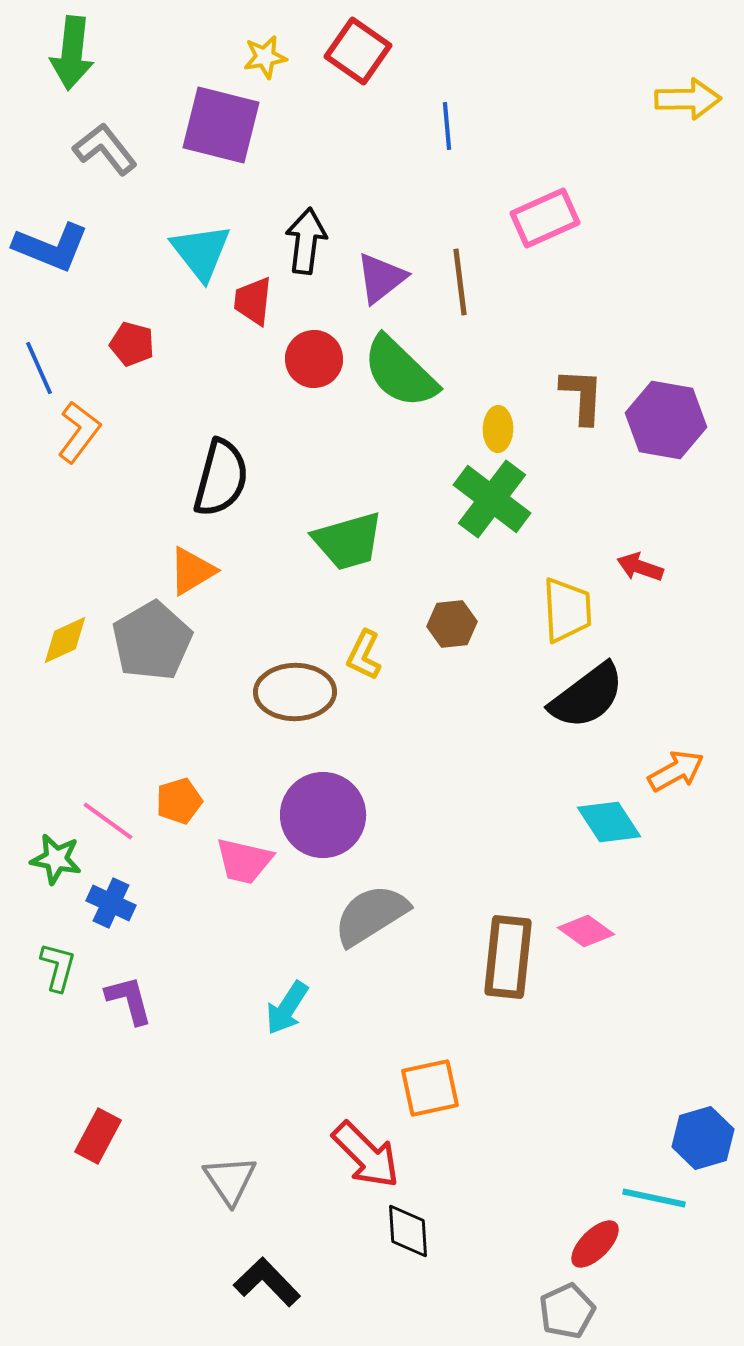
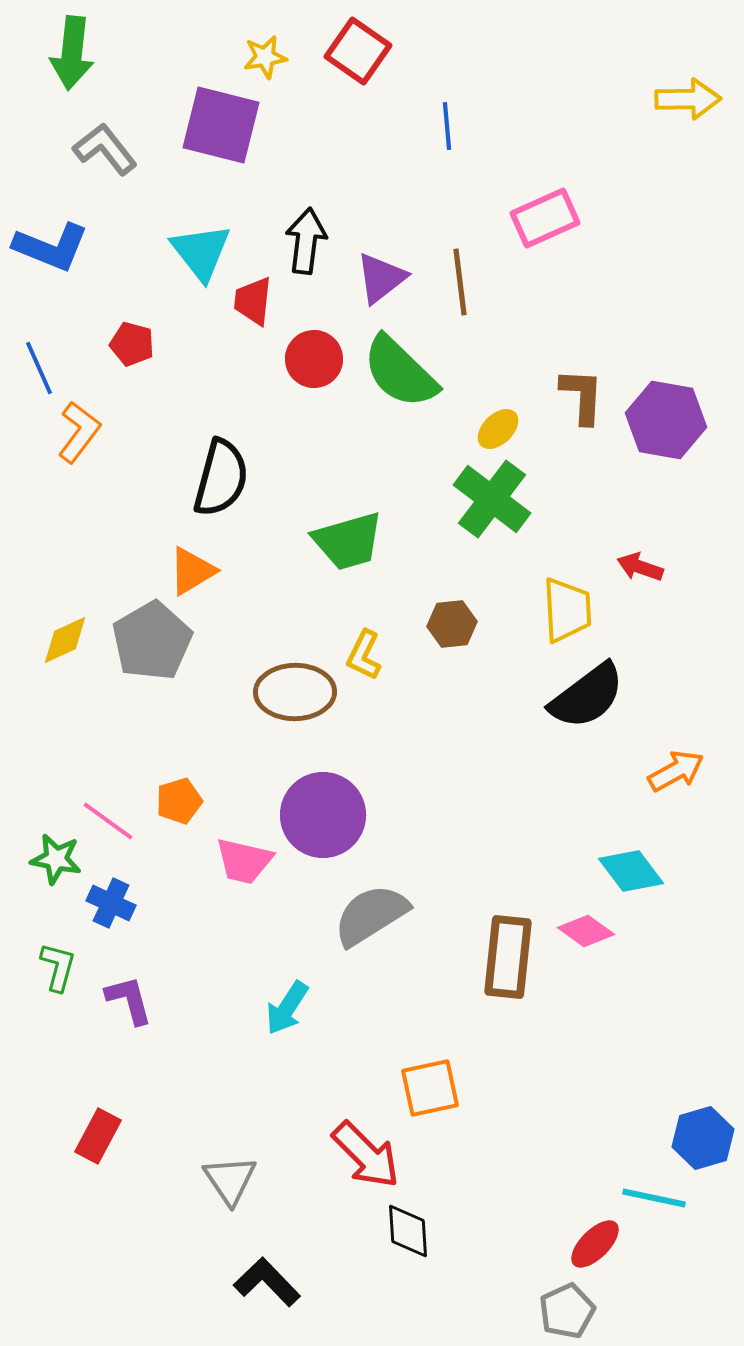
yellow ellipse at (498, 429): rotated 45 degrees clockwise
cyan diamond at (609, 822): moved 22 px right, 49 px down; rotated 4 degrees counterclockwise
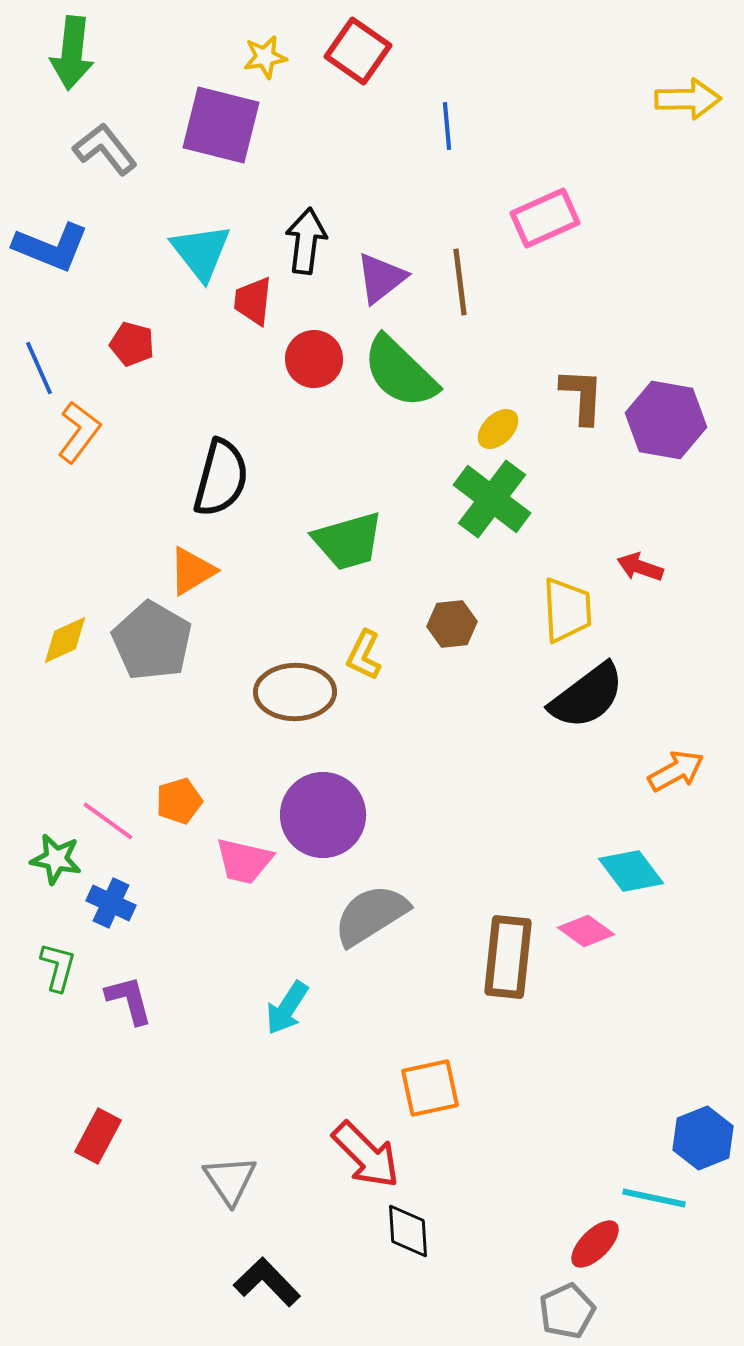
gray pentagon at (152, 641): rotated 12 degrees counterclockwise
blue hexagon at (703, 1138): rotated 6 degrees counterclockwise
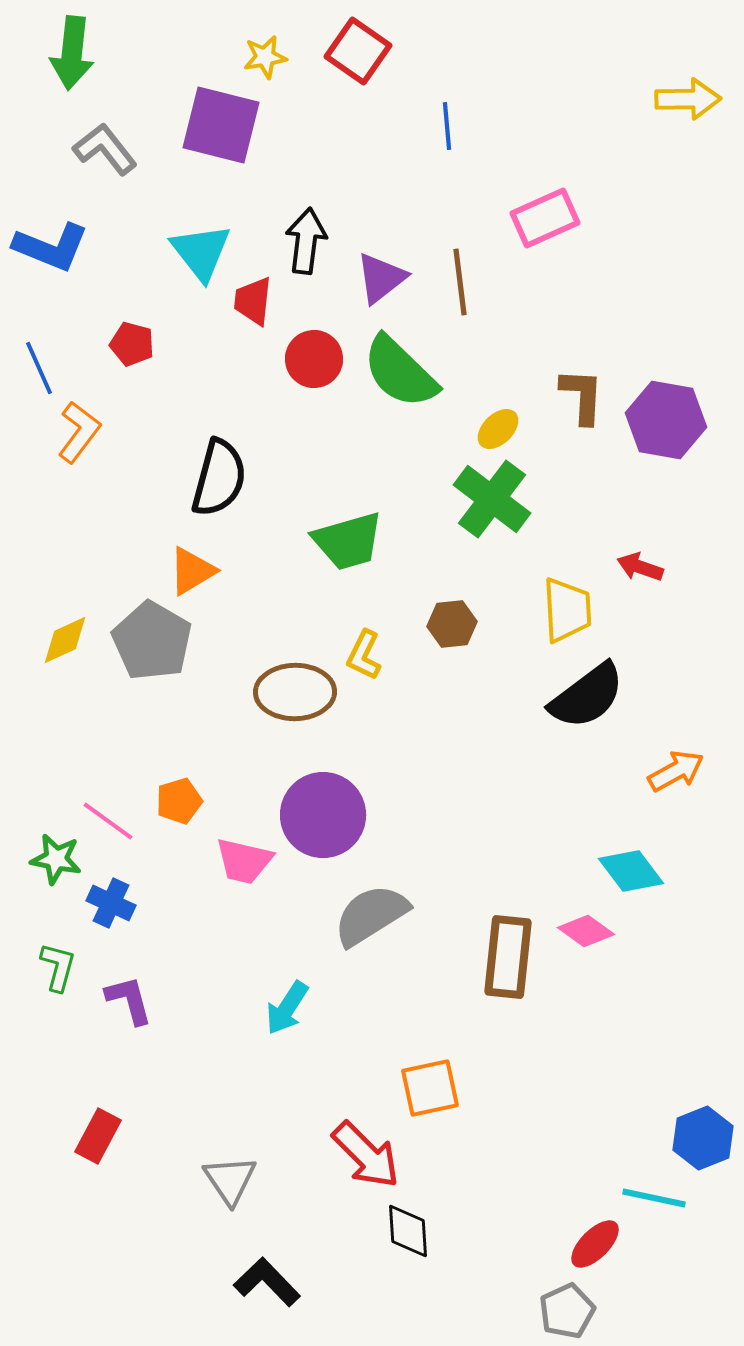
black semicircle at (221, 478): moved 2 px left
